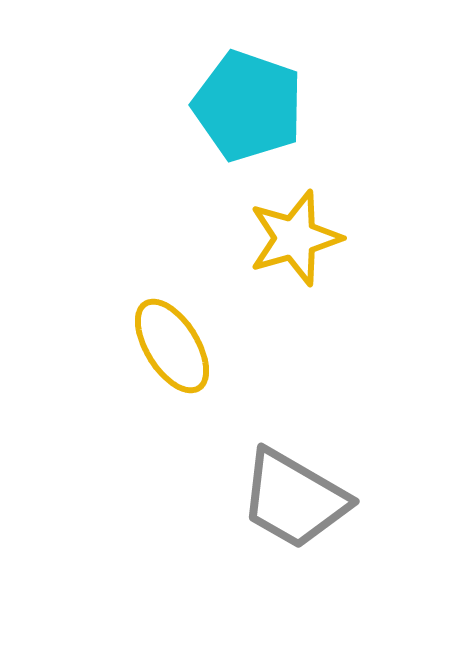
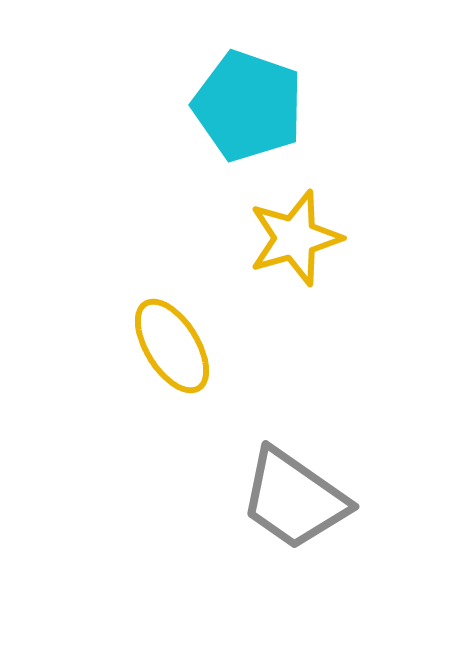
gray trapezoid: rotated 5 degrees clockwise
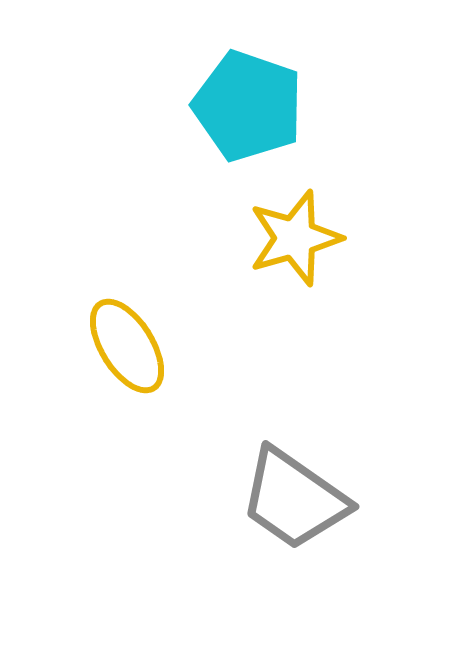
yellow ellipse: moved 45 px left
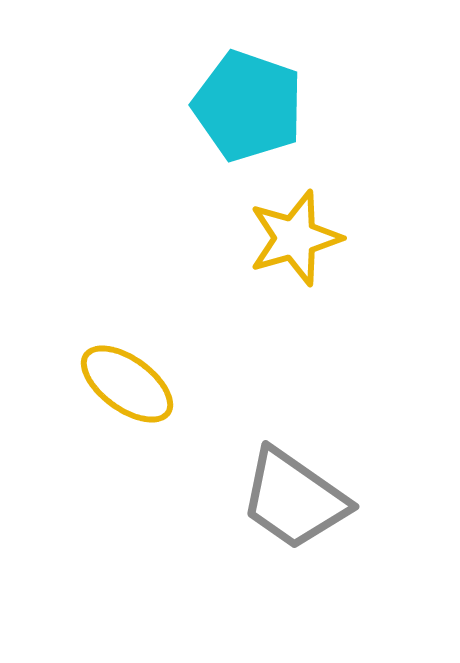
yellow ellipse: moved 38 px down; rotated 22 degrees counterclockwise
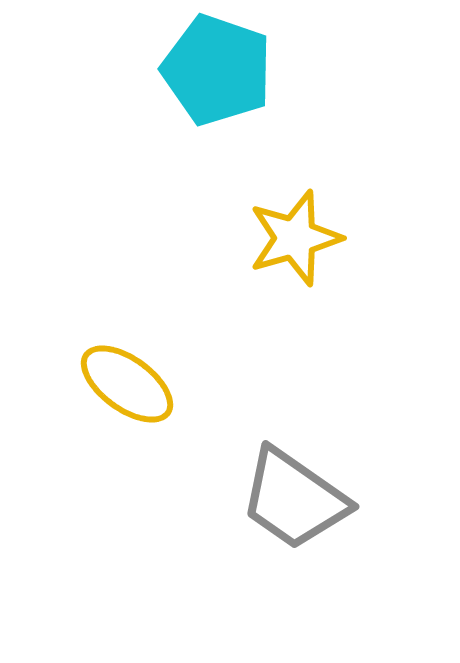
cyan pentagon: moved 31 px left, 36 px up
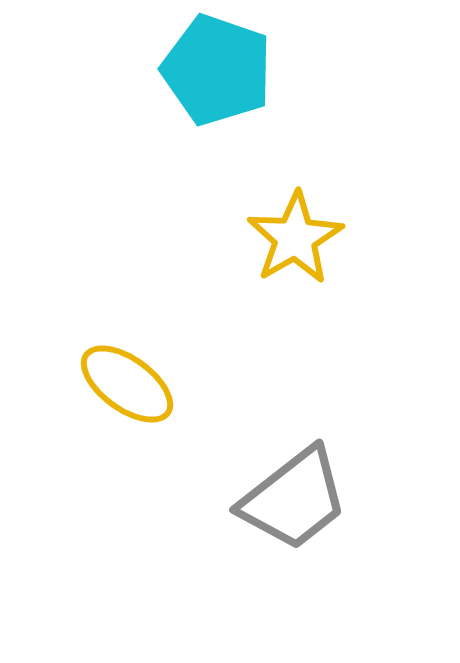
yellow star: rotated 14 degrees counterclockwise
gray trapezoid: rotated 73 degrees counterclockwise
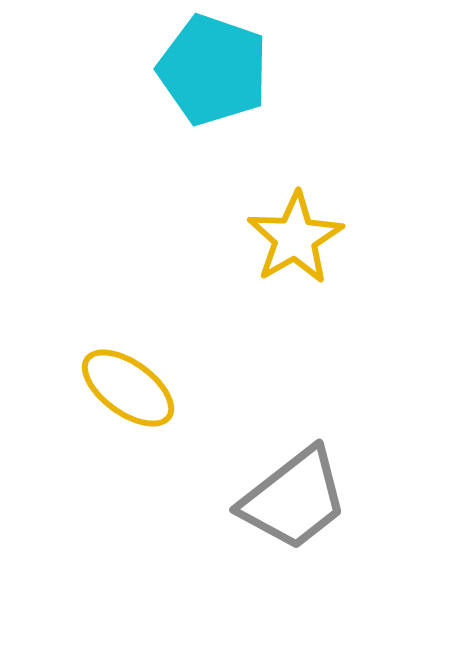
cyan pentagon: moved 4 px left
yellow ellipse: moved 1 px right, 4 px down
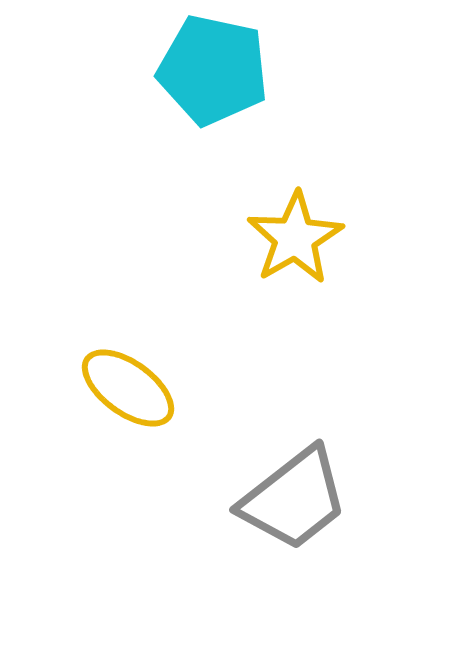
cyan pentagon: rotated 7 degrees counterclockwise
